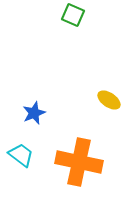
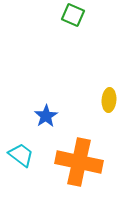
yellow ellipse: rotated 60 degrees clockwise
blue star: moved 12 px right, 3 px down; rotated 10 degrees counterclockwise
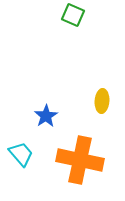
yellow ellipse: moved 7 px left, 1 px down
cyan trapezoid: moved 1 px up; rotated 12 degrees clockwise
orange cross: moved 1 px right, 2 px up
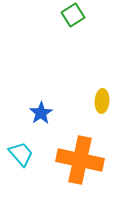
green square: rotated 35 degrees clockwise
blue star: moved 5 px left, 3 px up
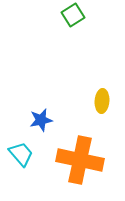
blue star: moved 7 px down; rotated 20 degrees clockwise
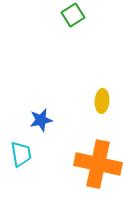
cyan trapezoid: rotated 32 degrees clockwise
orange cross: moved 18 px right, 4 px down
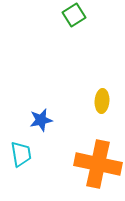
green square: moved 1 px right
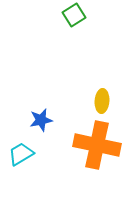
cyan trapezoid: rotated 112 degrees counterclockwise
orange cross: moved 1 px left, 19 px up
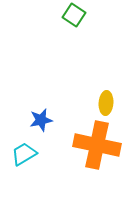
green square: rotated 25 degrees counterclockwise
yellow ellipse: moved 4 px right, 2 px down
cyan trapezoid: moved 3 px right
